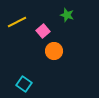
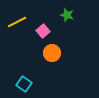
orange circle: moved 2 px left, 2 px down
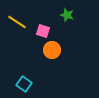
yellow line: rotated 60 degrees clockwise
pink square: rotated 32 degrees counterclockwise
orange circle: moved 3 px up
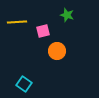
yellow line: rotated 36 degrees counterclockwise
pink square: rotated 32 degrees counterclockwise
orange circle: moved 5 px right, 1 px down
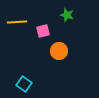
orange circle: moved 2 px right
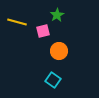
green star: moved 10 px left; rotated 24 degrees clockwise
yellow line: rotated 18 degrees clockwise
cyan square: moved 29 px right, 4 px up
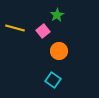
yellow line: moved 2 px left, 6 px down
pink square: rotated 24 degrees counterclockwise
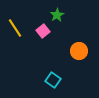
yellow line: rotated 42 degrees clockwise
orange circle: moved 20 px right
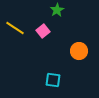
green star: moved 5 px up
yellow line: rotated 24 degrees counterclockwise
cyan square: rotated 28 degrees counterclockwise
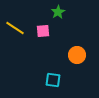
green star: moved 1 px right, 2 px down
pink square: rotated 32 degrees clockwise
orange circle: moved 2 px left, 4 px down
